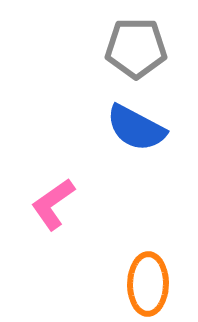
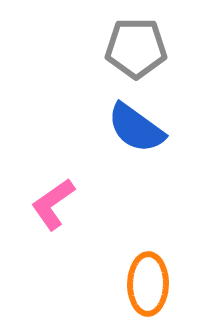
blue semicircle: rotated 8 degrees clockwise
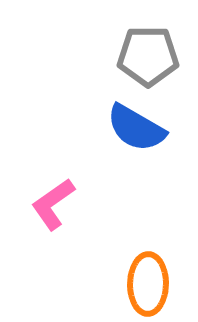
gray pentagon: moved 12 px right, 8 px down
blue semicircle: rotated 6 degrees counterclockwise
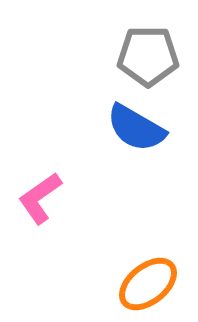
pink L-shape: moved 13 px left, 6 px up
orange ellipse: rotated 50 degrees clockwise
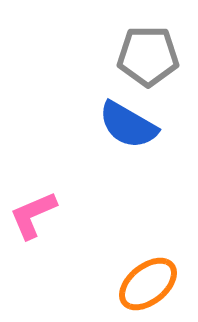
blue semicircle: moved 8 px left, 3 px up
pink L-shape: moved 7 px left, 17 px down; rotated 12 degrees clockwise
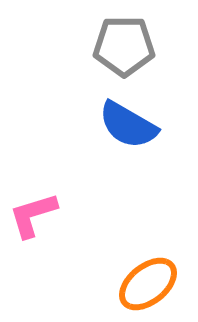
gray pentagon: moved 24 px left, 10 px up
pink L-shape: rotated 6 degrees clockwise
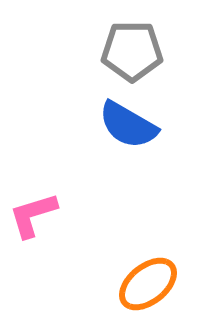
gray pentagon: moved 8 px right, 5 px down
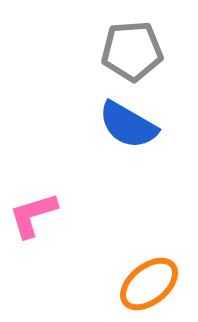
gray pentagon: rotated 4 degrees counterclockwise
orange ellipse: moved 1 px right
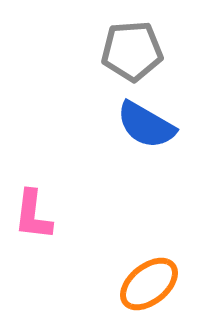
blue semicircle: moved 18 px right
pink L-shape: rotated 66 degrees counterclockwise
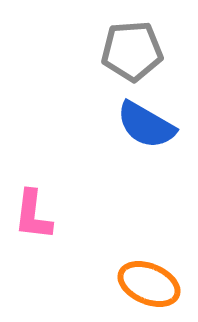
orange ellipse: rotated 62 degrees clockwise
